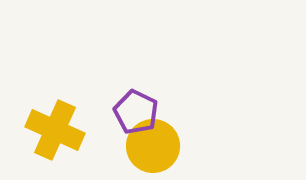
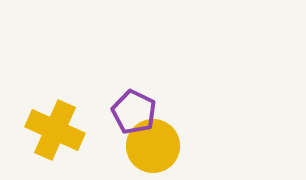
purple pentagon: moved 2 px left
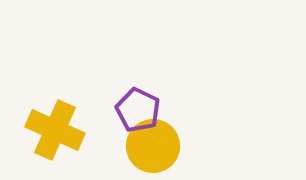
purple pentagon: moved 4 px right, 2 px up
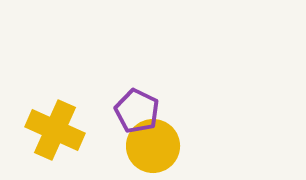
purple pentagon: moved 1 px left, 1 px down
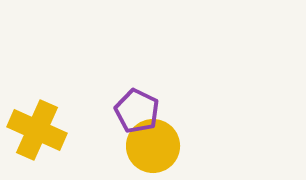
yellow cross: moved 18 px left
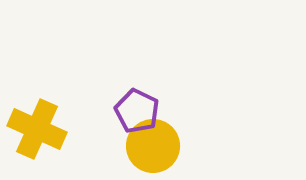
yellow cross: moved 1 px up
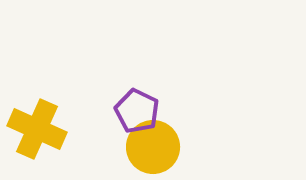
yellow circle: moved 1 px down
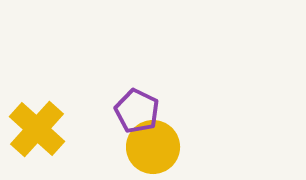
yellow cross: rotated 18 degrees clockwise
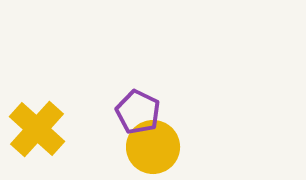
purple pentagon: moved 1 px right, 1 px down
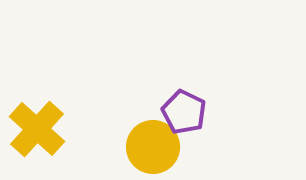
purple pentagon: moved 46 px right
